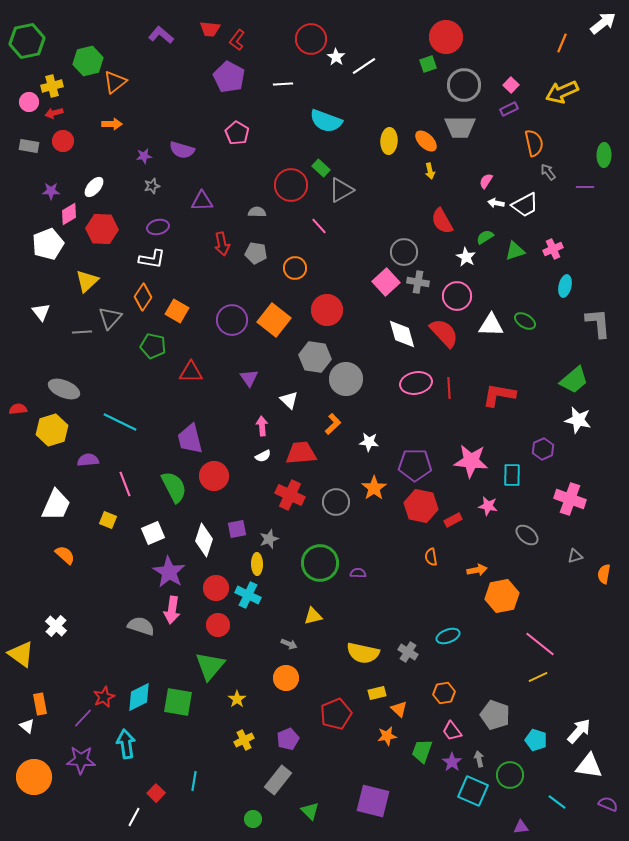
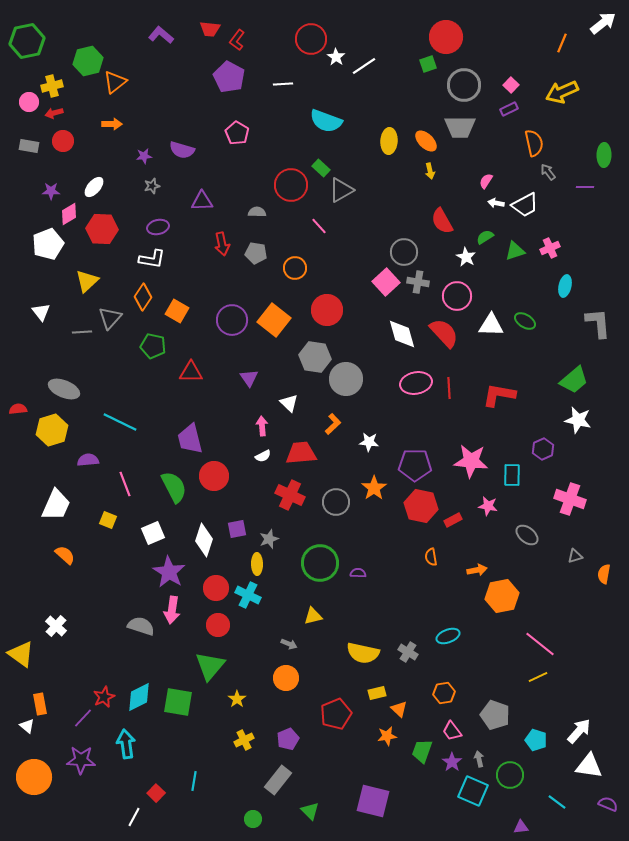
pink cross at (553, 249): moved 3 px left, 1 px up
white triangle at (289, 400): moved 3 px down
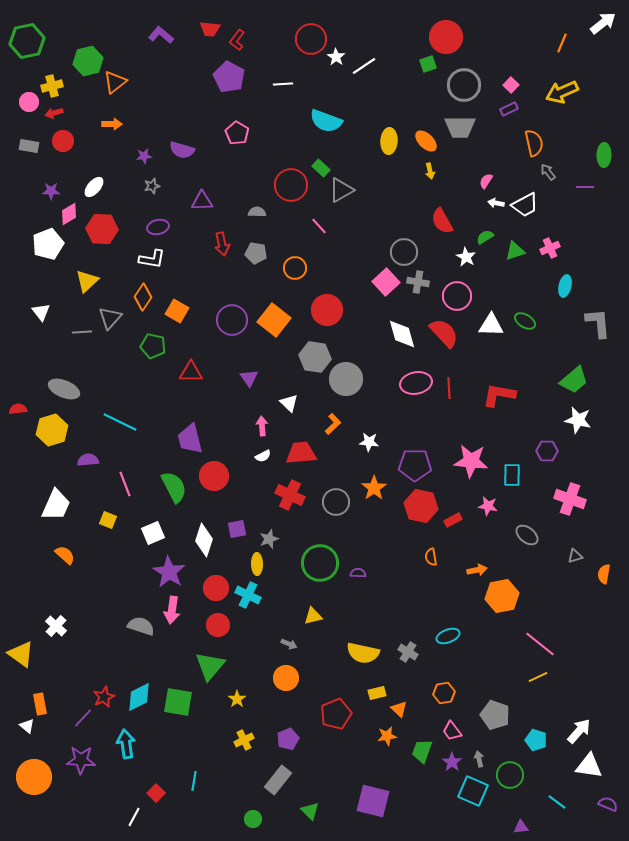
purple hexagon at (543, 449): moved 4 px right, 2 px down; rotated 25 degrees clockwise
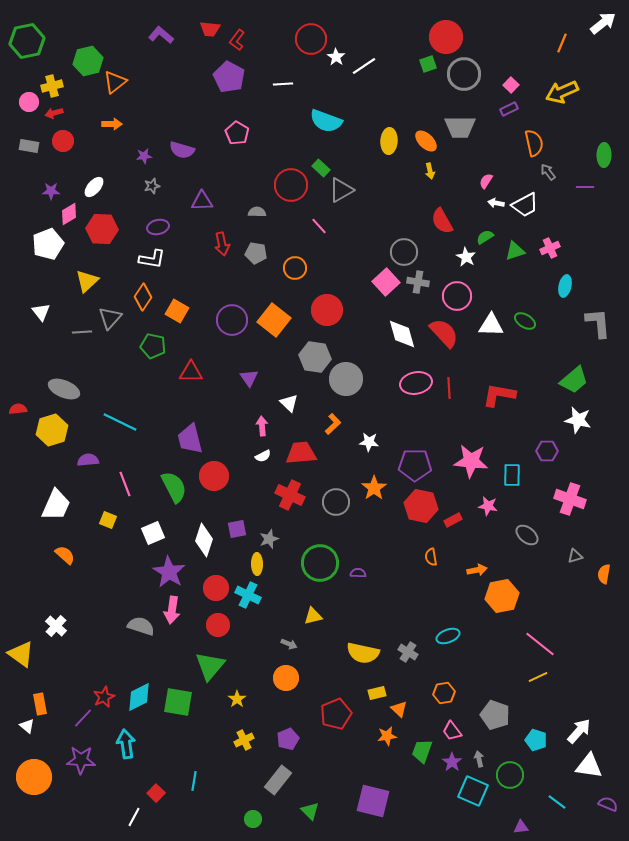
gray circle at (464, 85): moved 11 px up
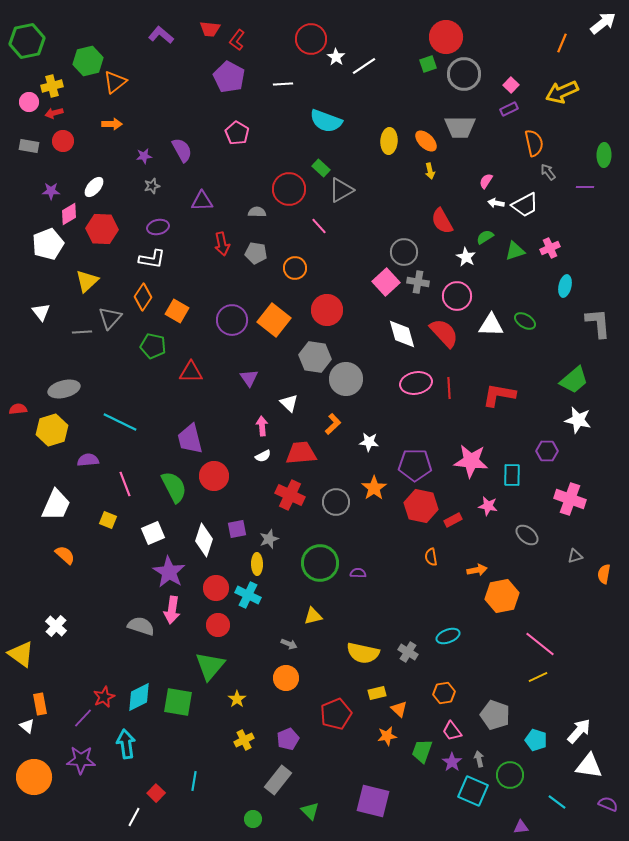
purple semicircle at (182, 150): rotated 135 degrees counterclockwise
red circle at (291, 185): moved 2 px left, 4 px down
gray ellipse at (64, 389): rotated 36 degrees counterclockwise
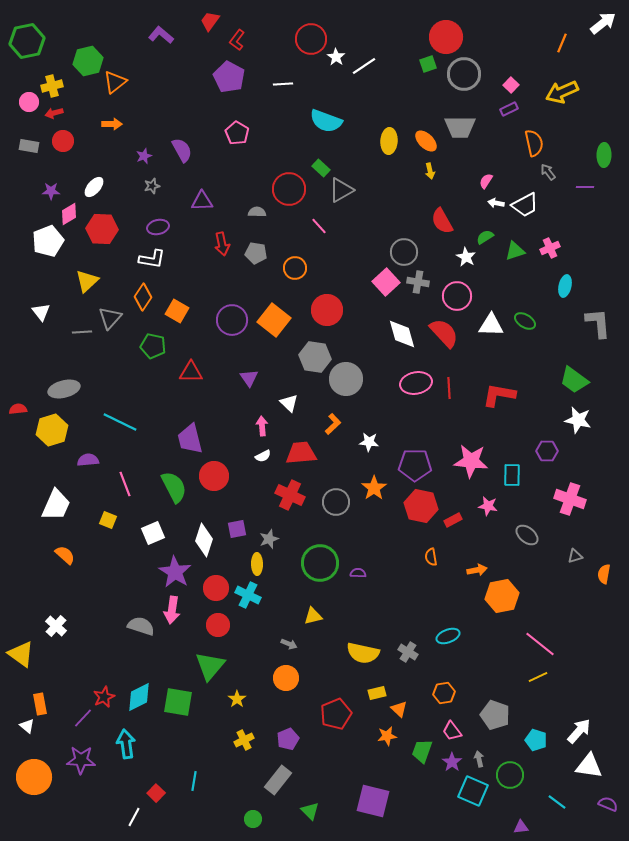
red trapezoid at (210, 29): moved 8 px up; rotated 120 degrees clockwise
purple star at (144, 156): rotated 14 degrees counterclockwise
white pentagon at (48, 244): moved 3 px up
green trapezoid at (574, 380): rotated 76 degrees clockwise
purple star at (169, 572): moved 6 px right
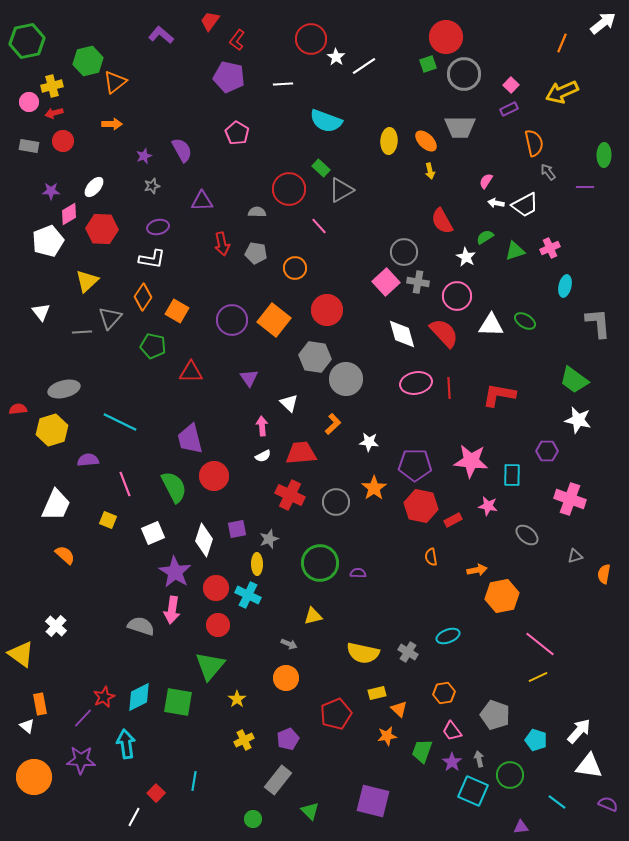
purple pentagon at (229, 77): rotated 16 degrees counterclockwise
